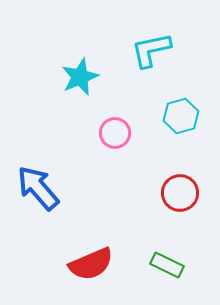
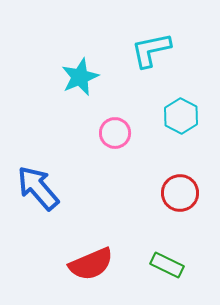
cyan hexagon: rotated 16 degrees counterclockwise
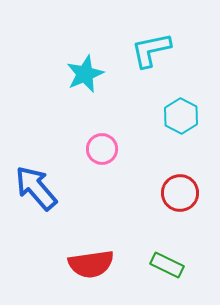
cyan star: moved 5 px right, 3 px up
pink circle: moved 13 px left, 16 px down
blue arrow: moved 2 px left
red semicircle: rotated 15 degrees clockwise
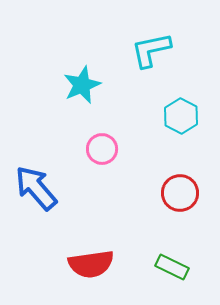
cyan star: moved 3 px left, 11 px down
green rectangle: moved 5 px right, 2 px down
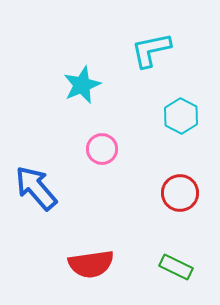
green rectangle: moved 4 px right
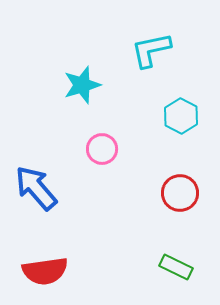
cyan star: rotated 6 degrees clockwise
red semicircle: moved 46 px left, 7 px down
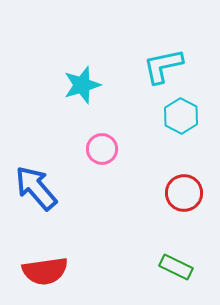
cyan L-shape: moved 12 px right, 16 px down
red circle: moved 4 px right
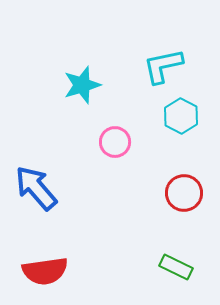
pink circle: moved 13 px right, 7 px up
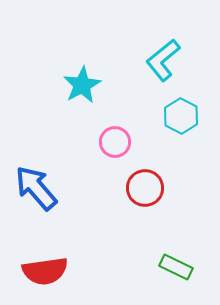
cyan L-shape: moved 6 px up; rotated 27 degrees counterclockwise
cyan star: rotated 12 degrees counterclockwise
red circle: moved 39 px left, 5 px up
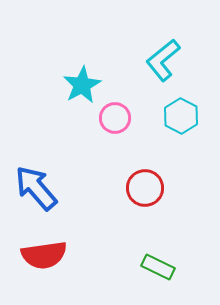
pink circle: moved 24 px up
green rectangle: moved 18 px left
red semicircle: moved 1 px left, 16 px up
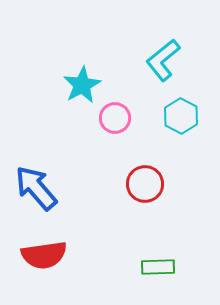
red circle: moved 4 px up
green rectangle: rotated 28 degrees counterclockwise
